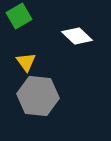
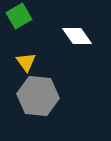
white diamond: rotated 12 degrees clockwise
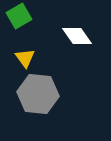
yellow triangle: moved 1 px left, 4 px up
gray hexagon: moved 2 px up
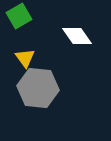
gray hexagon: moved 6 px up
